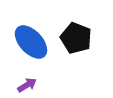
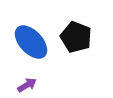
black pentagon: moved 1 px up
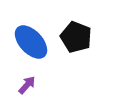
purple arrow: rotated 18 degrees counterclockwise
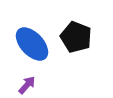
blue ellipse: moved 1 px right, 2 px down
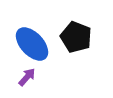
purple arrow: moved 8 px up
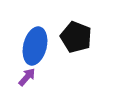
blue ellipse: moved 3 px right, 2 px down; rotated 57 degrees clockwise
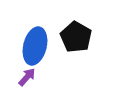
black pentagon: rotated 8 degrees clockwise
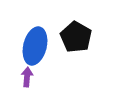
purple arrow: rotated 36 degrees counterclockwise
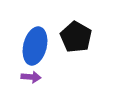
purple arrow: moved 4 px right; rotated 90 degrees clockwise
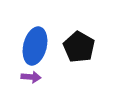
black pentagon: moved 3 px right, 10 px down
